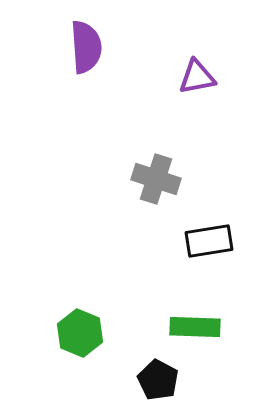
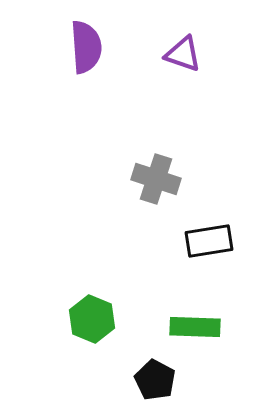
purple triangle: moved 14 px left, 23 px up; rotated 30 degrees clockwise
green hexagon: moved 12 px right, 14 px up
black pentagon: moved 3 px left
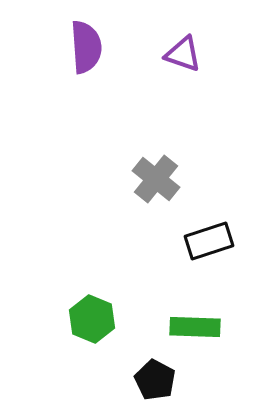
gray cross: rotated 21 degrees clockwise
black rectangle: rotated 9 degrees counterclockwise
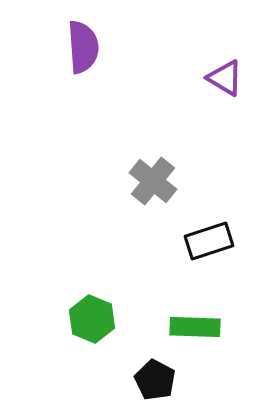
purple semicircle: moved 3 px left
purple triangle: moved 42 px right, 24 px down; rotated 12 degrees clockwise
gray cross: moved 3 px left, 2 px down
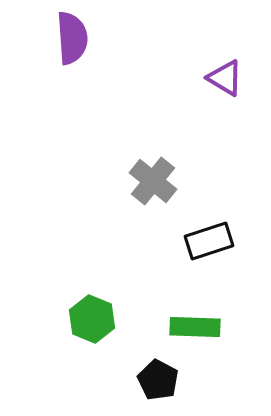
purple semicircle: moved 11 px left, 9 px up
black pentagon: moved 3 px right
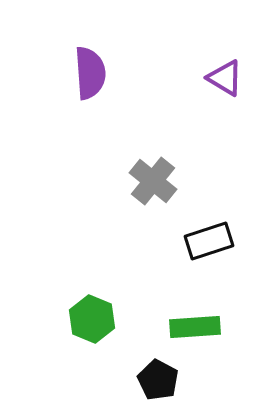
purple semicircle: moved 18 px right, 35 px down
green rectangle: rotated 6 degrees counterclockwise
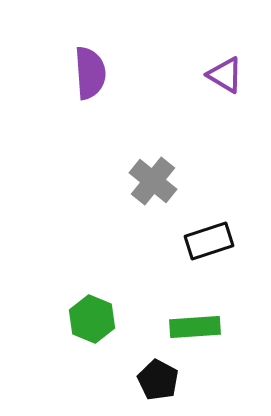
purple triangle: moved 3 px up
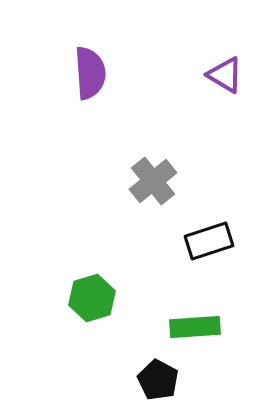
gray cross: rotated 12 degrees clockwise
green hexagon: moved 21 px up; rotated 21 degrees clockwise
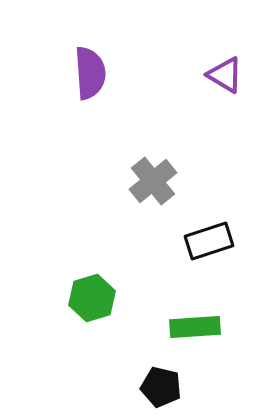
black pentagon: moved 3 px right, 7 px down; rotated 15 degrees counterclockwise
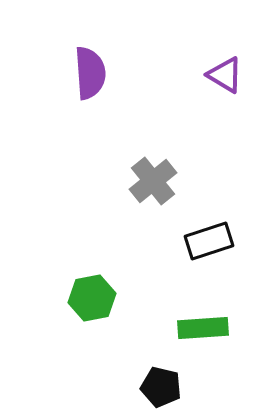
green hexagon: rotated 6 degrees clockwise
green rectangle: moved 8 px right, 1 px down
